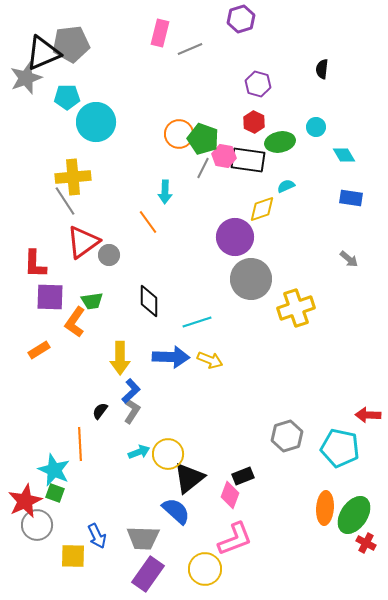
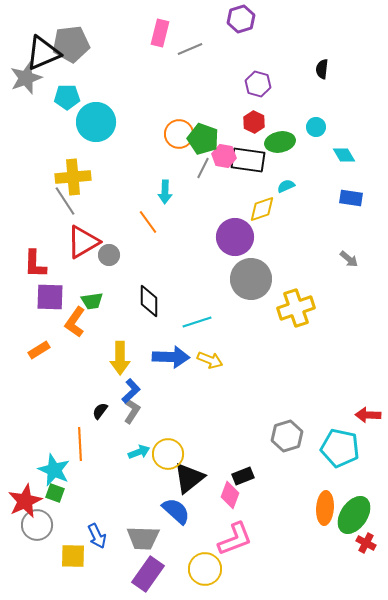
red triangle at (83, 242): rotated 6 degrees clockwise
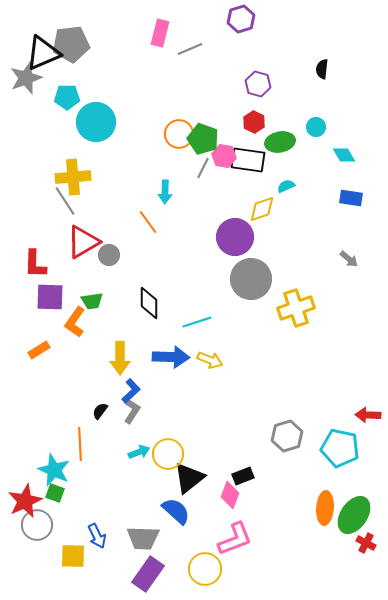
black diamond at (149, 301): moved 2 px down
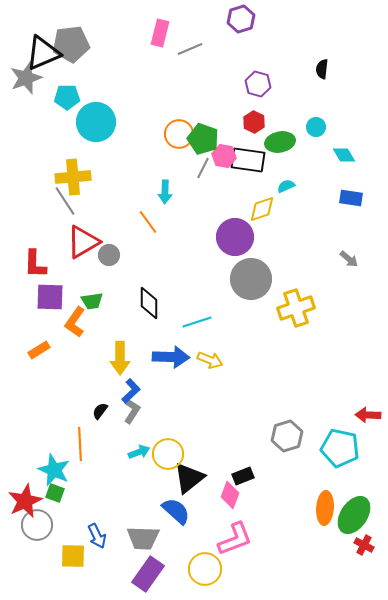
red cross at (366, 543): moved 2 px left, 2 px down
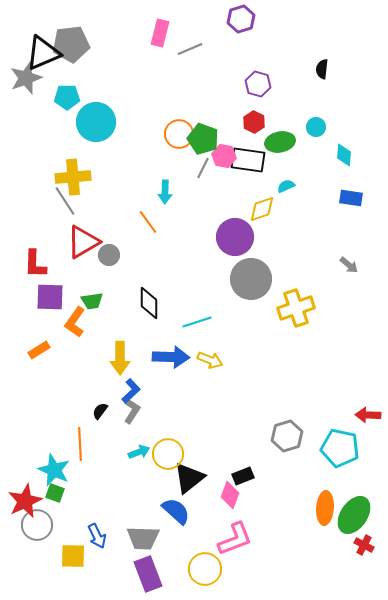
cyan diamond at (344, 155): rotated 35 degrees clockwise
gray arrow at (349, 259): moved 6 px down
purple rectangle at (148, 574): rotated 56 degrees counterclockwise
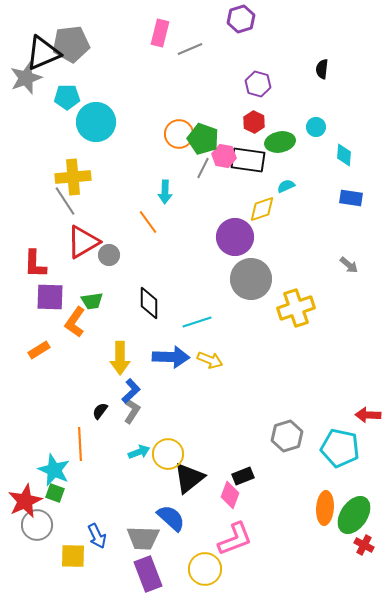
blue semicircle at (176, 511): moved 5 px left, 7 px down
